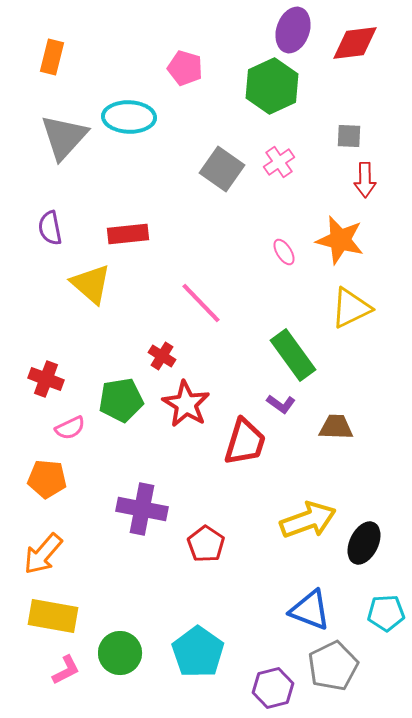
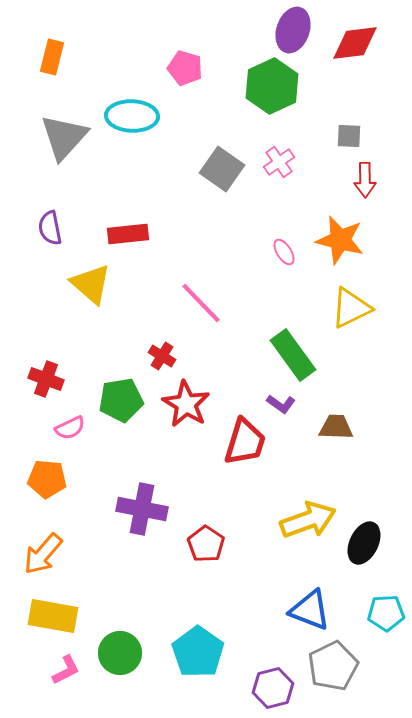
cyan ellipse at (129, 117): moved 3 px right, 1 px up
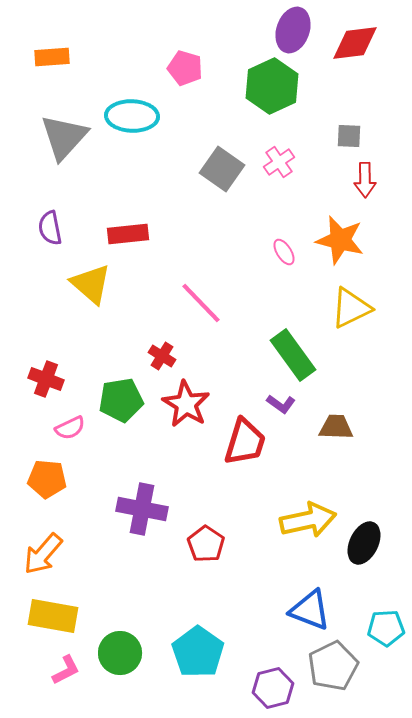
orange rectangle at (52, 57): rotated 72 degrees clockwise
yellow arrow at (308, 520): rotated 8 degrees clockwise
cyan pentagon at (386, 613): moved 15 px down
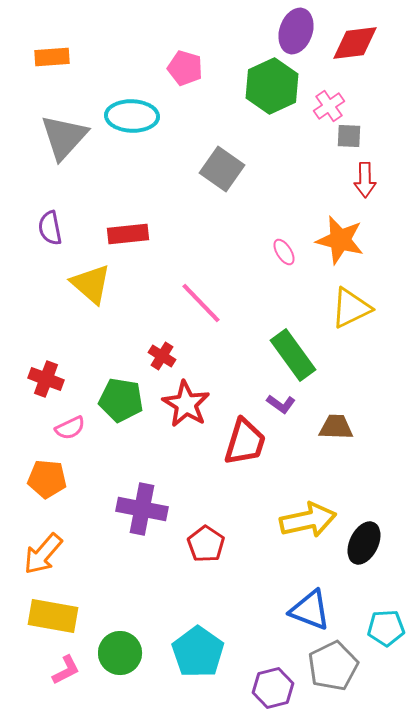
purple ellipse at (293, 30): moved 3 px right, 1 px down
pink cross at (279, 162): moved 50 px right, 56 px up
green pentagon at (121, 400): rotated 18 degrees clockwise
